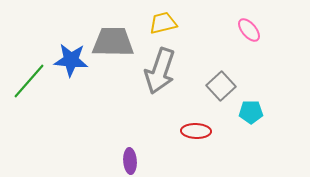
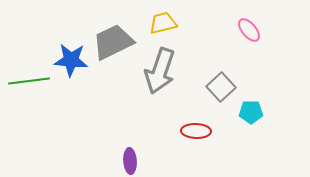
gray trapezoid: rotated 27 degrees counterclockwise
green line: rotated 42 degrees clockwise
gray square: moved 1 px down
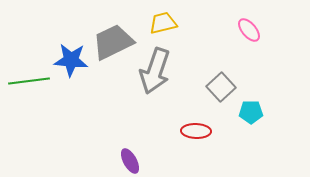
gray arrow: moved 5 px left
purple ellipse: rotated 25 degrees counterclockwise
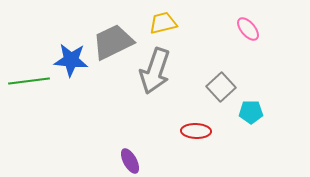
pink ellipse: moved 1 px left, 1 px up
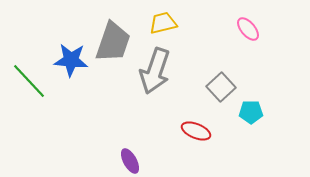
gray trapezoid: rotated 135 degrees clockwise
green line: rotated 54 degrees clockwise
red ellipse: rotated 20 degrees clockwise
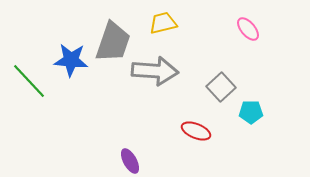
gray arrow: rotated 105 degrees counterclockwise
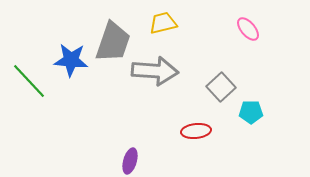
red ellipse: rotated 28 degrees counterclockwise
purple ellipse: rotated 45 degrees clockwise
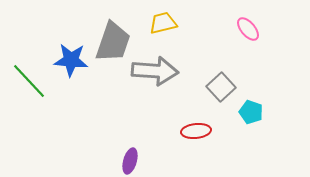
cyan pentagon: rotated 20 degrees clockwise
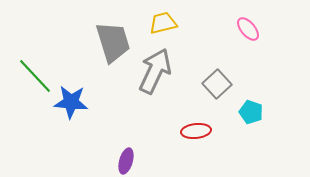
gray trapezoid: rotated 36 degrees counterclockwise
blue star: moved 42 px down
gray arrow: rotated 69 degrees counterclockwise
green line: moved 6 px right, 5 px up
gray square: moved 4 px left, 3 px up
purple ellipse: moved 4 px left
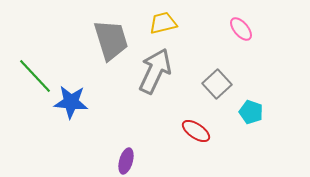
pink ellipse: moved 7 px left
gray trapezoid: moved 2 px left, 2 px up
red ellipse: rotated 40 degrees clockwise
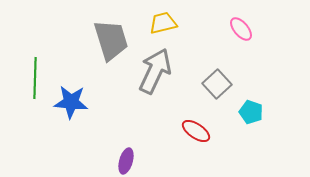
green line: moved 2 px down; rotated 45 degrees clockwise
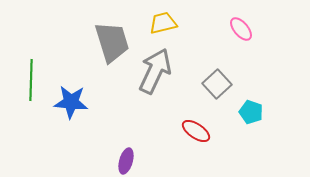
gray trapezoid: moved 1 px right, 2 px down
green line: moved 4 px left, 2 px down
